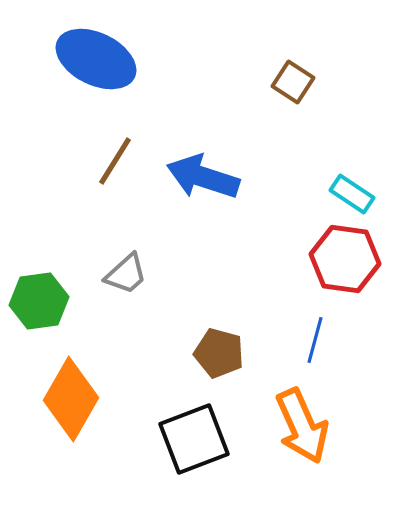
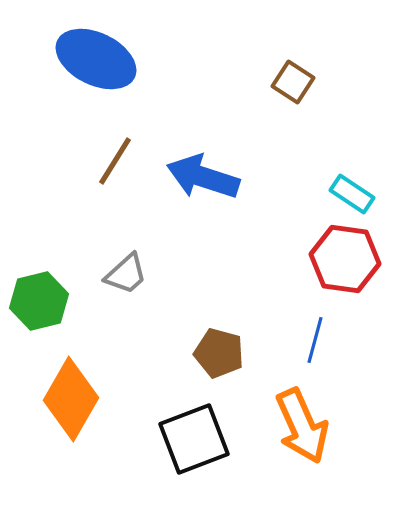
green hexagon: rotated 6 degrees counterclockwise
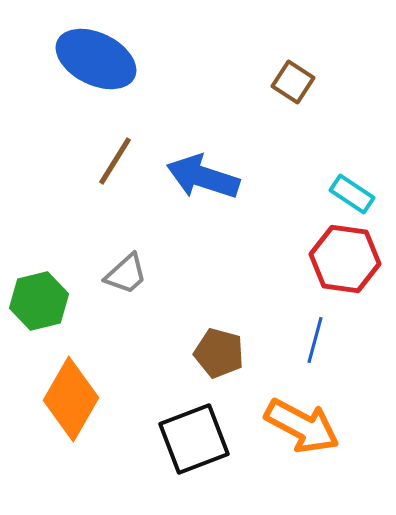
orange arrow: rotated 38 degrees counterclockwise
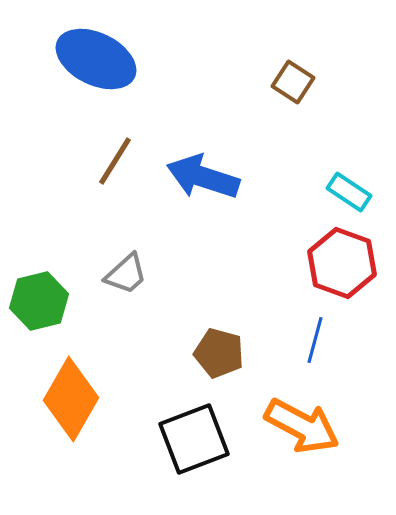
cyan rectangle: moved 3 px left, 2 px up
red hexagon: moved 3 px left, 4 px down; rotated 12 degrees clockwise
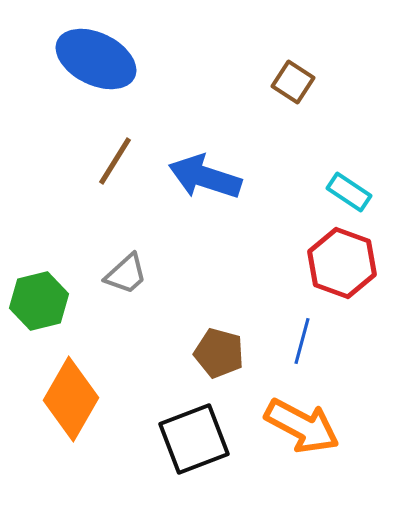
blue arrow: moved 2 px right
blue line: moved 13 px left, 1 px down
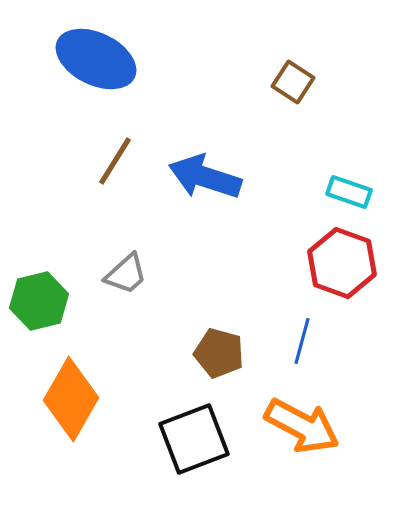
cyan rectangle: rotated 15 degrees counterclockwise
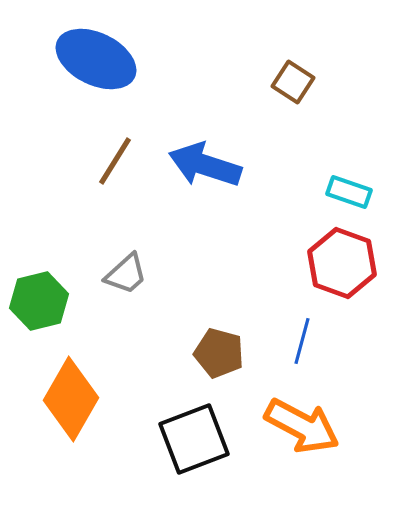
blue arrow: moved 12 px up
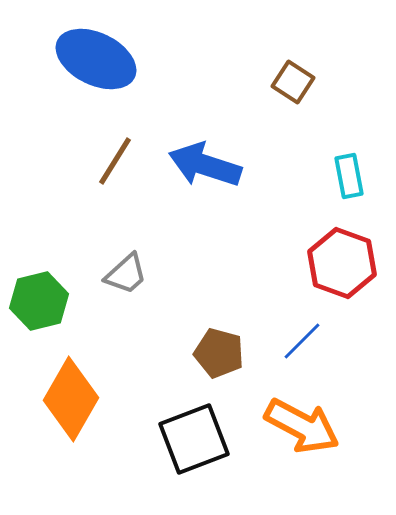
cyan rectangle: moved 16 px up; rotated 60 degrees clockwise
blue line: rotated 30 degrees clockwise
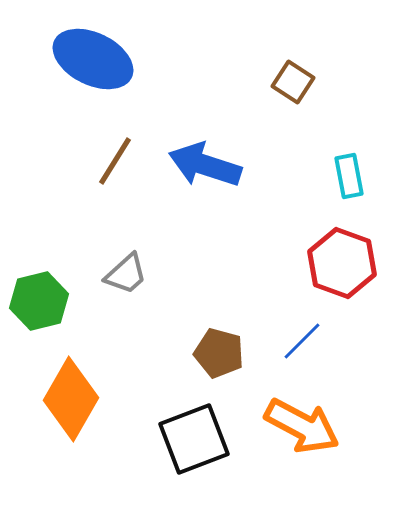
blue ellipse: moved 3 px left
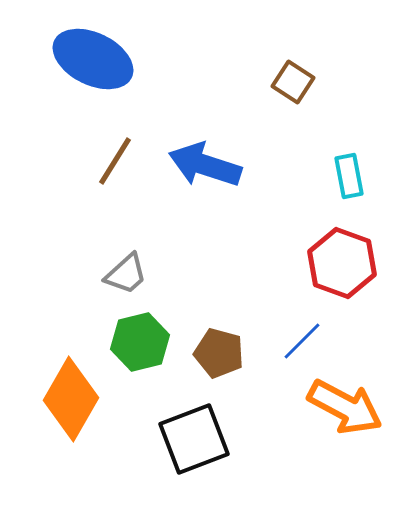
green hexagon: moved 101 px right, 41 px down
orange arrow: moved 43 px right, 19 px up
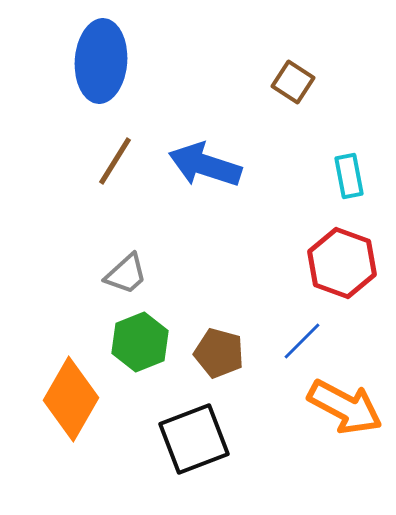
blue ellipse: moved 8 px right, 2 px down; rotated 68 degrees clockwise
green hexagon: rotated 8 degrees counterclockwise
